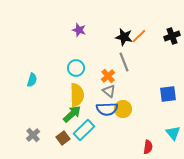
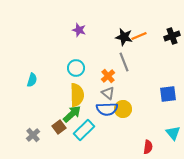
orange line: rotated 21 degrees clockwise
gray triangle: moved 1 px left, 2 px down
brown square: moved 4 px left, 11 px up
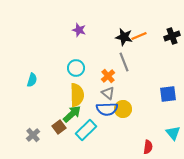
cyan rectangle: moved 2 px right
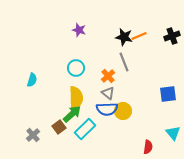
yellow semicircle: moved 1 px left, 3 px down
yellow circle: moved 2 px down
cyan rectangle: moved 1 px left, 1 px up
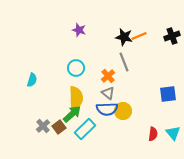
gray cross: moved 10 px right, 9 px up
red semicircle: moved 5 px right, 13 px up
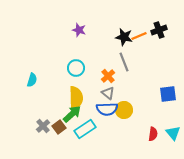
black cross: moved 13 px left, 6 px up
yellow circle: moved 1 px right, 1 px up
cyan rectangle: rotated 10 degrees clockwise
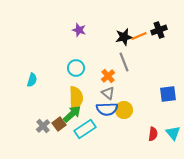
black star: rotated 24 degrees counterclockwise
brown square: moved 3 px up
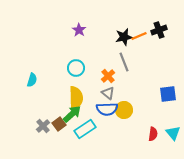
purple star: rotated 16 degrees clockwise
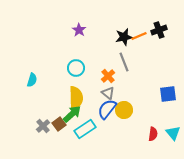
blue semicircle: rotated 130 degrees clockwise
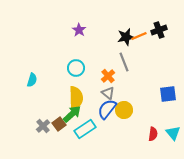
black star: moved 2 px right
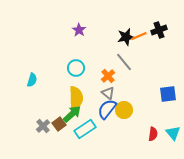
gray line: rotated 18 degrees counterclockwise
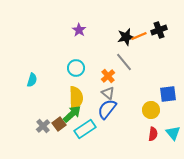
yellow circle: moved 27 px right
